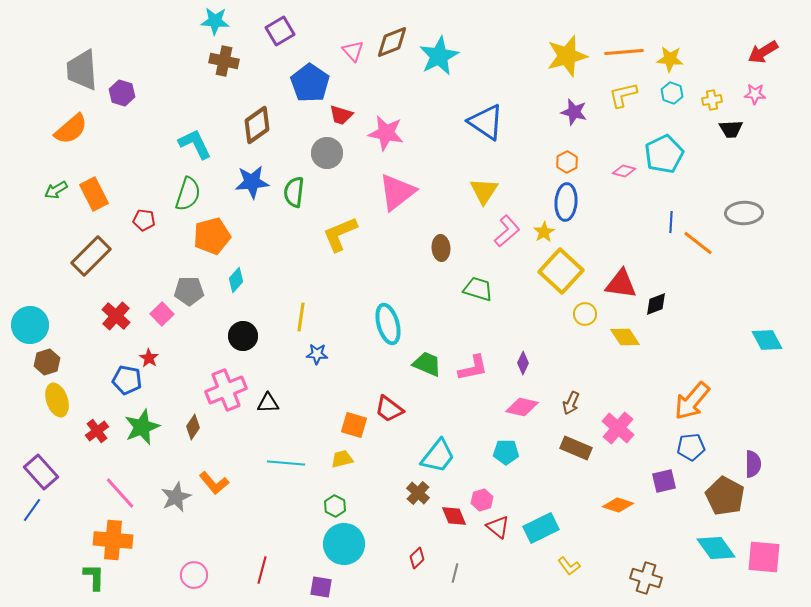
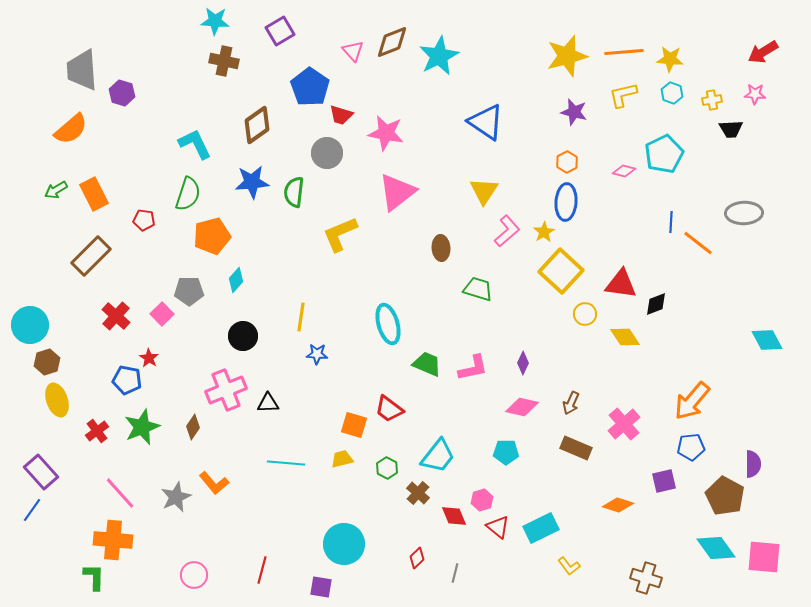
blue pentagon at (310, 83): moved 4 px down
pink cross at (618, 428): moved 6 px right, 4 px up; rotated 8 degrees clockwise
green hexagon at (335, 506): moved 52 px right, 38 px up
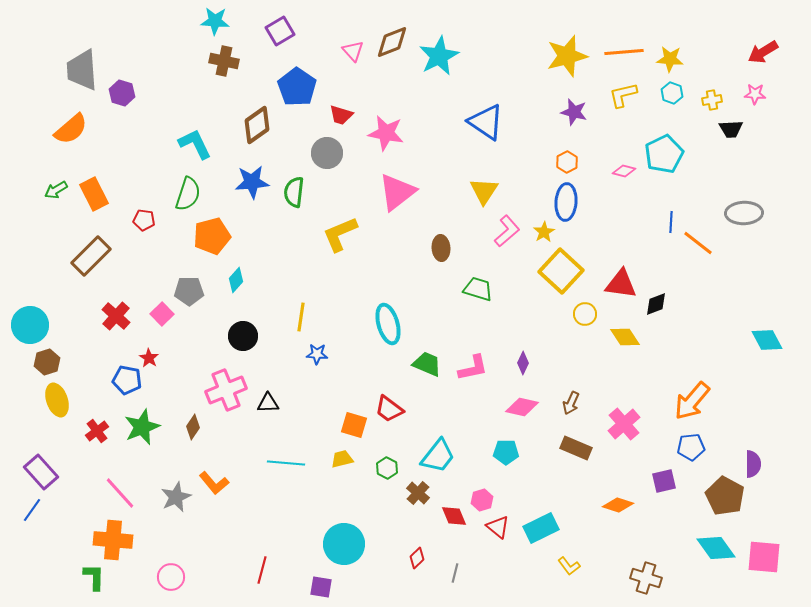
blue pentagon at (310, 87): moved 13 px left
pink circle at (194, 575): moved 23 px left, 2 px down
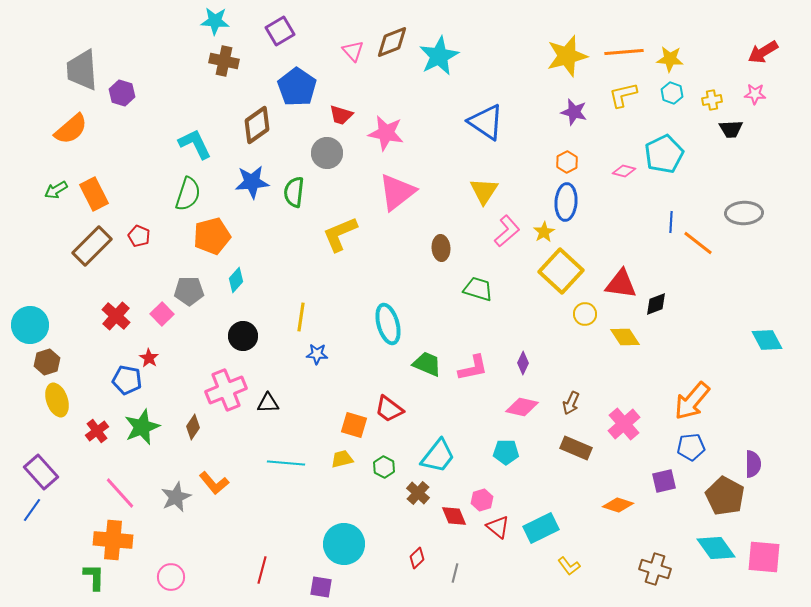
red pentagon at (144, 220): moved 5 px left, 16 px down; rotated 15 degrees clockwise
brown rectangle at (91, 256): moved 1 px right, 10 px up
green hexagon at (387, 468): moved 3 px left, 1 px up
brown cross at (646, 578): moved 9 px right, 9 px up
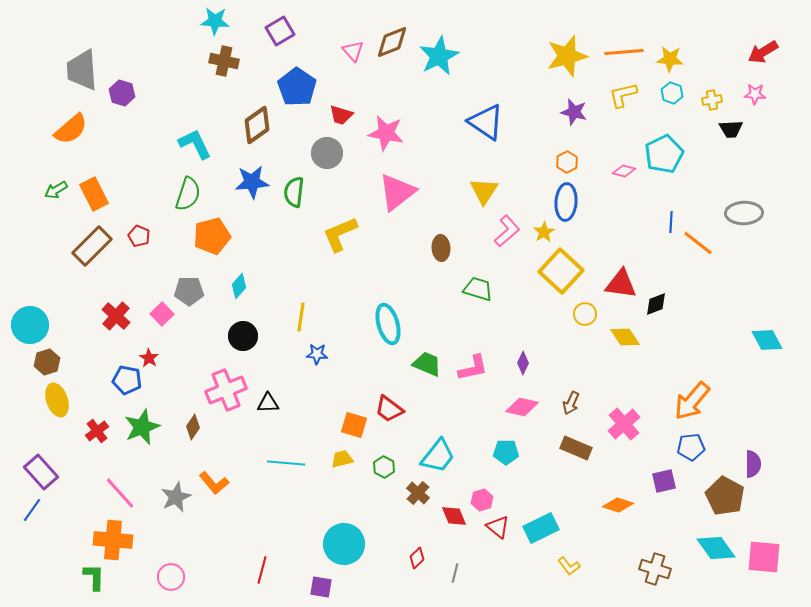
cyan diamond at (236, 280): moved 3 px right, 6 px down
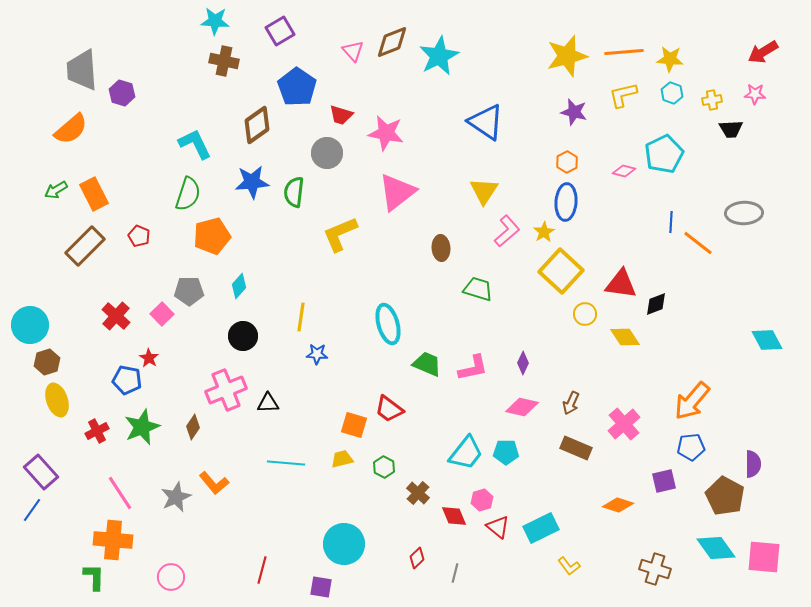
brown rectangle at (92, 246): moved 7 px left
red cross at (97, 431): rotated 10 degrees clockwise
cyan trapezoid at (438, 456): moved 28 px right, 3 px up
pink line at (120, 493): rotated 9 degrees clockwise
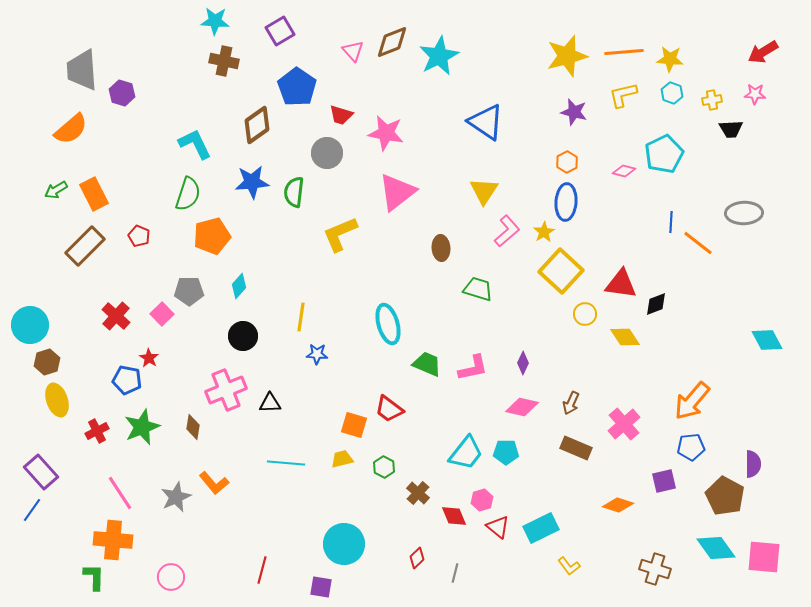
black triangle at (268, 403): moved 2 px right
brown diamond at (193, 427): rotated 25 degrees counterclockwise
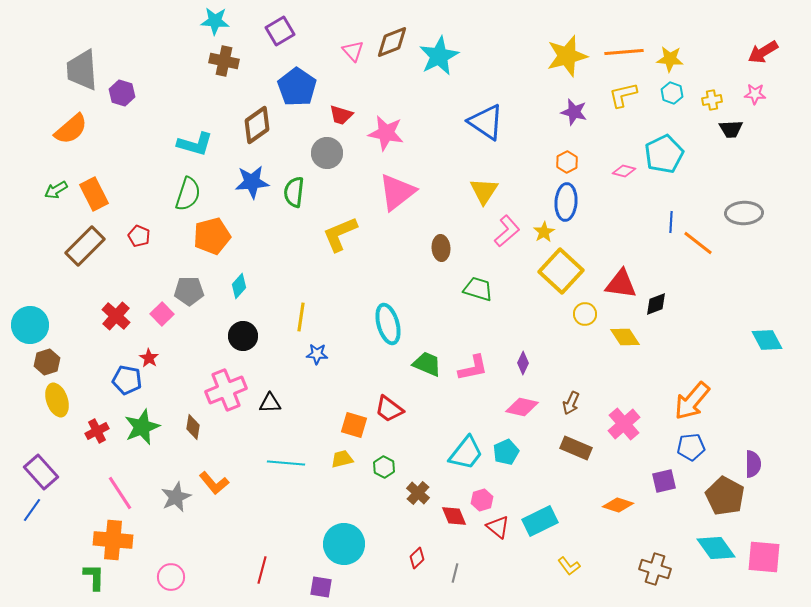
cyan L-shape at (195, 144): rotated 132 degrees clockwise
cyan pentagon at (506, 452): rotated 25 degrees counterclockwise
cyan rectangle at (541, 528): moved 1 px left, 7 px up
